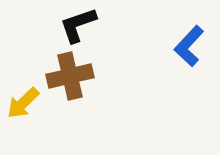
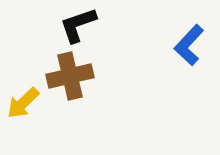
blue L-shape: moved 1 px up
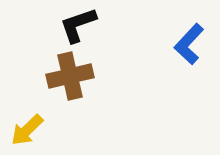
blue L-shape: moved 1 px up
yellow arrow: moved 4 px right, 27 px down
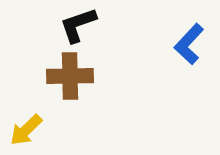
brown cross: rotated 12 degrees clockwise
yellow arrow: moved 1 px left
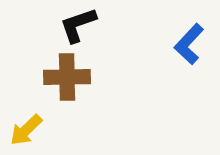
brown cross: moved 3 px left, 1 px down
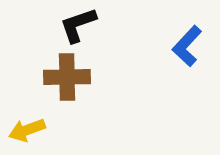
blue L-shape: moved 2 px left, 2 px down
yellow arrow: moved 1 px right; rotated 24 degrees clockwise
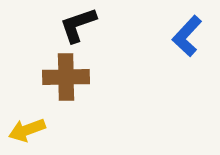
blue L-shape: moved 10 px up
brown cross: moved 1 px left
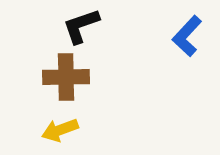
black L-shape: moved 3 px right, 1 px down
yellow arrow: moved 33 px right
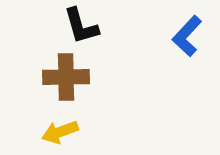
black L-shape: rotated 87 degrees counterclockwise
yellow arrow: moved 2 px down
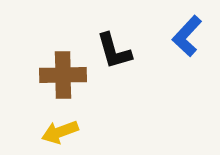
black L-shape: moved 33 px right, 25 px down
brown cross: moved 3 px left, 2 px up
